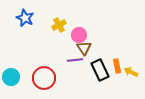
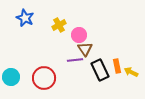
brown triangle: moved 1 px right, 1 px down
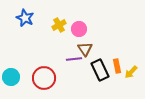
pink circle: moved 6 px up
purple line: moved 1 px left, 1 px up
yellow arrow: rotated 72 degrees counterclockwise
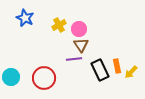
brown triangle: moved 4 px left, 4 px up
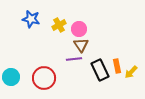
blue star: moved 6 px right, 1 px down; rotated 12 degrees counterclockwise
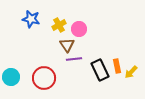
brown triangle: moved 14 px left
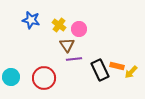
blue star: moved 1 px down
yellow cross: rotated 24 degrees counterclockwise
orange rectangle: rotated 64 degrees counterclockwise
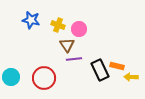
yellow cross: moved 1 px left; rotated 16 degrees counterclockwise
yellow arrow: moved 5 px down; rotated 48 degrees clockwise
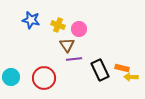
orange rectangle: moved 5 px right, 2 px down
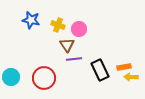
orange rectangle: moved 2 px right, 1 px up; rotated 24 degrees counterclockwise
